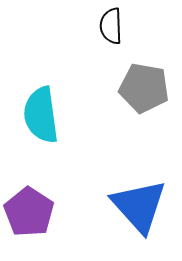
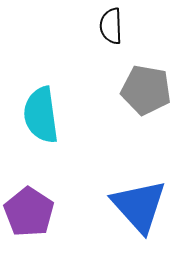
gray pentagon: moved 2 px right, 2 px down
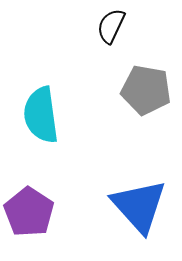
black semicircle: rotated 27 degrees clockwise
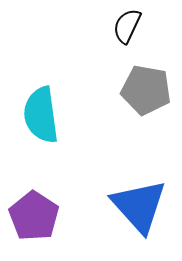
black semicircle: moved 16 px right
purple pentagon: moved 5 px right, 4 px down
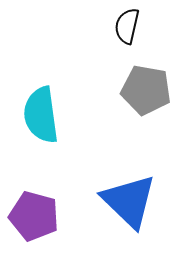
black semicircle: rotated 12 degrees counterclockwise
blue triangle: moved 10 px left, 5 px up; rotated 4 degrees counterclockwise
purple pentagon: rotated 18 degrees counterclockwise
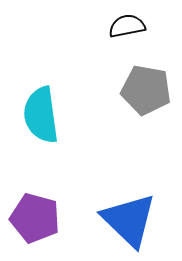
black semicircle: rotated 66 degrees clockwise
blue triangle: moved 19 px down
purple pentagon: moved 1 px right, 2 px down
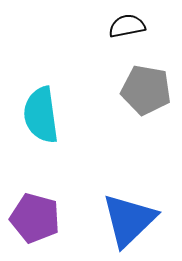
blue triangle: rotated 32 degrees clockwise
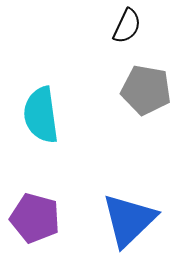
black semicircle: rotated 126 degrees clockwise
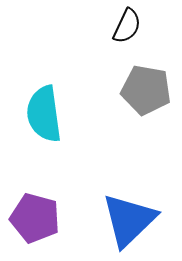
cyan semicircle: moved 3 px right, 1 px up
